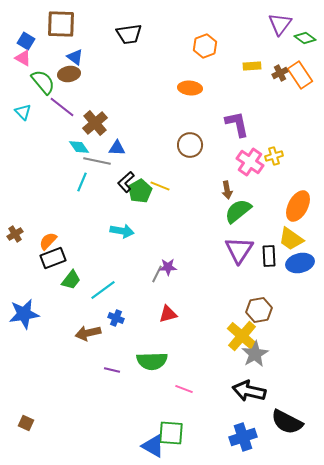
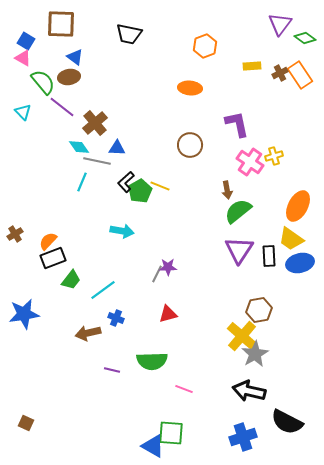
black trapezoid at (129, 34): rotated 20 degrees clockwise
brown ellipse at (69, 74): moved 3 px down
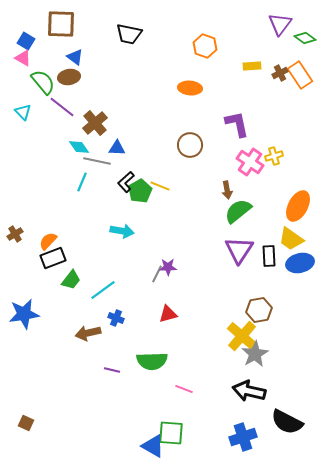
orange hexagon at (205, 46): rotated 20 degrees counterclockwise
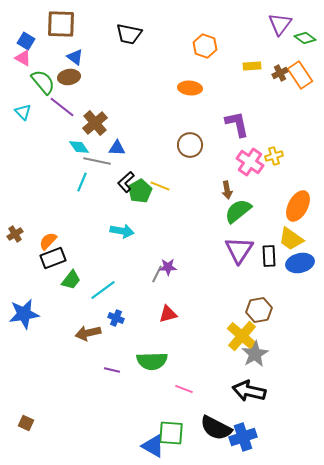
black semicircle at (287, 422): moved 71 px left, 6 px down
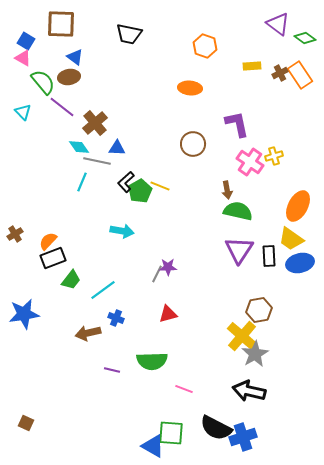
purple triangle at (280, 24): moved 2 px left; rotated 30 degrees counterclockwise
brown circle at (190, 145): moved 3 px right, 1 px up
green semicircle at (238, 211): rotated 52 degrees clockwise
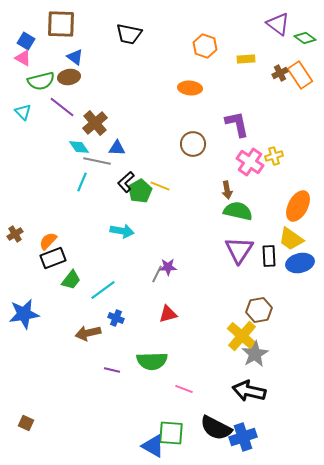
yellow rectangle at (252, 66): moved 6 px left, 7 px up
green semicircle at (43, 82): moved 2 px left, 1 px up; rotated 116 degrees clockwise
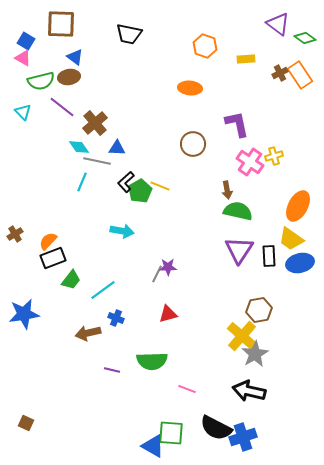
pink line at (184, 389): moved 3 px right
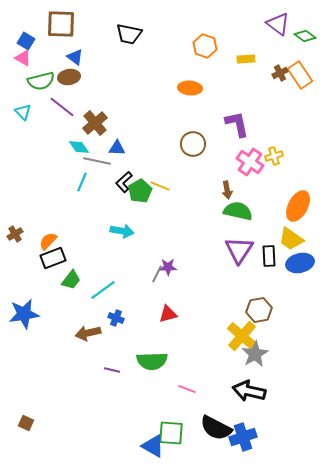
green diamond at (305, 38): moved 2 px up
black L-shape at (126, 182): moved 2 px left
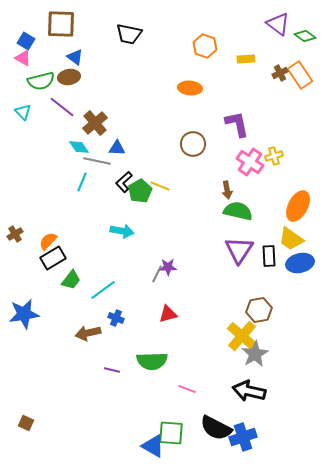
black rectangle at (53, 258): rotated 10 degrees counterclockwise
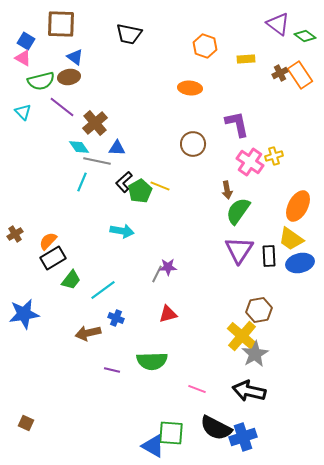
green semicircle at (238, 211): rotated 68 degrees counterclockwise
pink line at (187, 389): moved 10 px right
